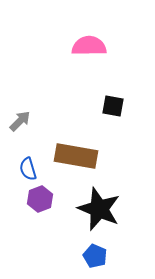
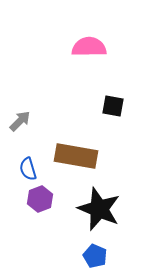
pink semicircle: moved 1 px down
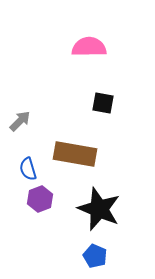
black square: moved 10 px left, 3 px up
brown rectangle: moved 1 px left, 2 px up
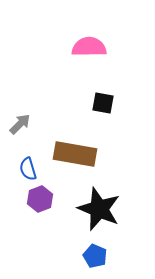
gray arrow: moved 3 px down
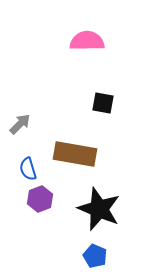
pink semicircle: moved 2 px left, 6 px up
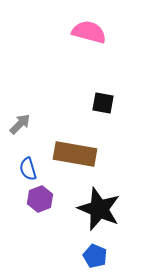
pink semicircle: moved 2 px right, 9 px up; rotated 16 degrees clockwise
